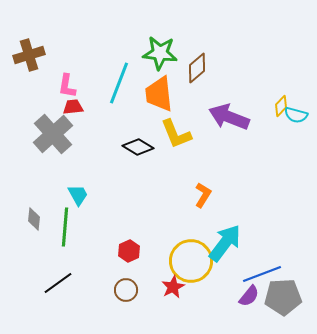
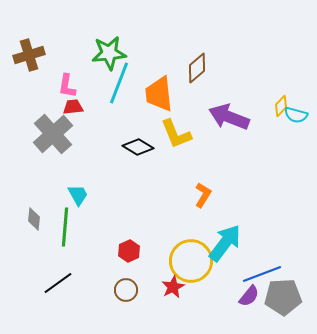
green star: moved 51 px left; rotated 12 degrees counterclockwise
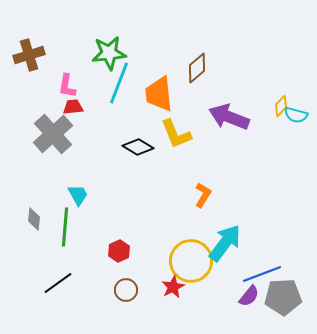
red hexagon: moved 10 px left
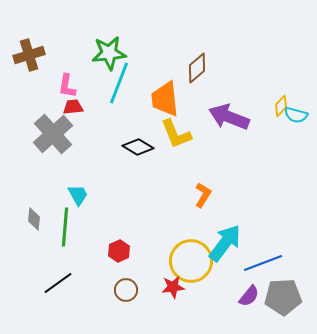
orange trapezoid: moved 6 px right, 5 px down
blue line: moved 1 px right, 11 px up
red star: rotated 20 degrees clockwise
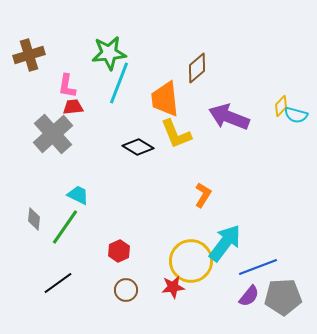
cyan trapezoid: rotated 35 degrees counterclockwise
green line: rotated 30 degrees clockwise
blue line: moved 5 px left, 4 px down
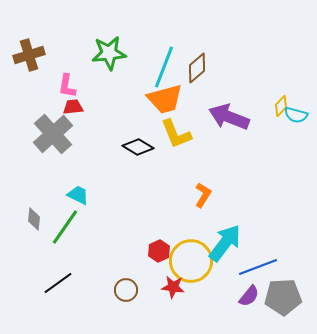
cyan line: moved 45 px right, 16 px up
orange trapezoid: rotated 99 degrees counterclockwise
red hexagon: moved 40 px right
red star: rotated 15 degrees clockwise
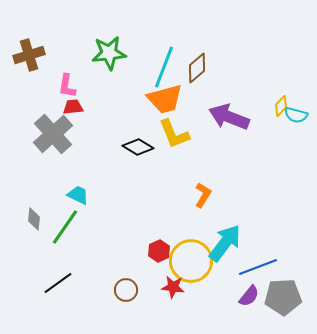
yellow L-shape: moved 2 px left
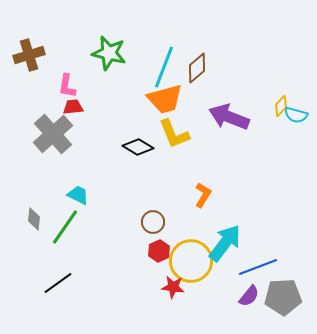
green star: rotated 20 degrees clockwise
brown circle: moved 27 px right, 68 px up
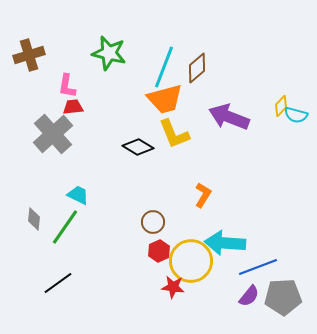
cyan arrow: rotated 123 degrees counterclockwise
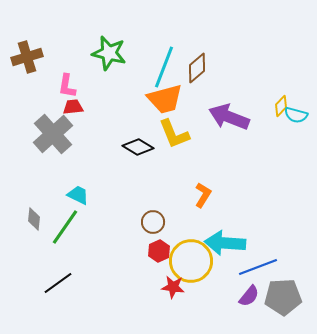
brown cross: moved 2 px left, 2 px down
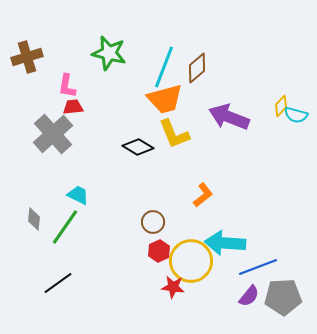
orange L-shape: rotated 20 degrees clockwise
